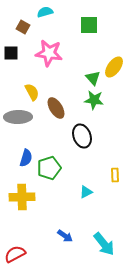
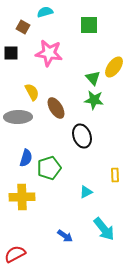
cyan arrow: moved 15 px up
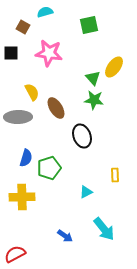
green square: rotated 12 degrees counterclockwise
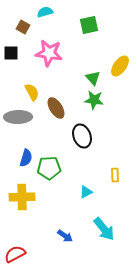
yellow ellipse: moved 6 px right, 1 px up
green pentagon: rotated 15 degrees clockwise
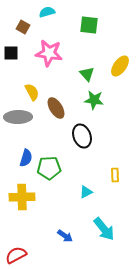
cyan semicircle: moved 2 px right
green square: rotated 18 degrees clockwise
green triangle: moved 6 px left, 4 px up
red semicircle: moved 1 px right, 1 px down
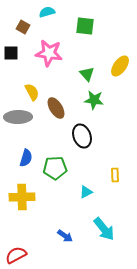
green square: moved 4 px left, 1 px down
green pentagon: moved 6 px right
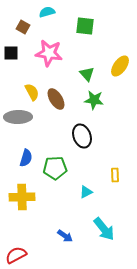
brown ellipse: moved 9 px up
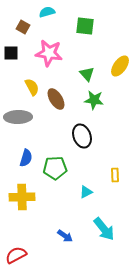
yellow semicircle: moved 5 px up
